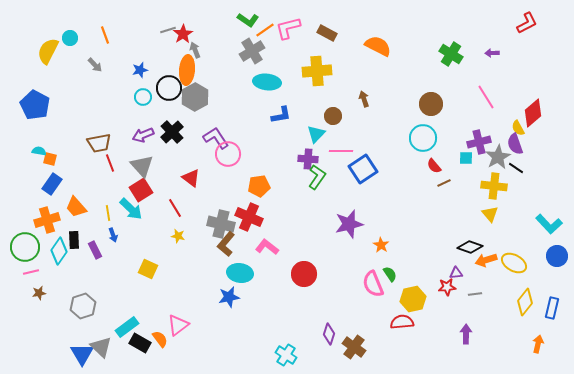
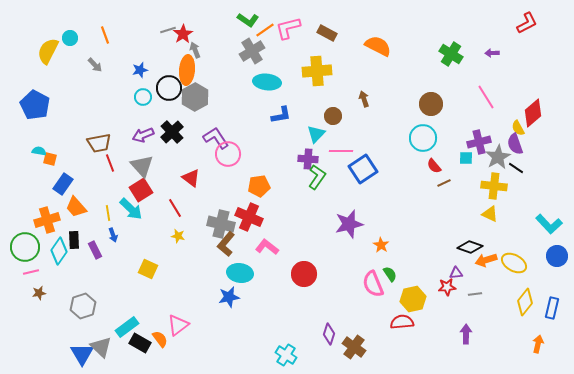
blue rectangle at (52, 184): moved 11 px right
yellow triangle at (490, 214): rotated 24 degrees counterclockwise
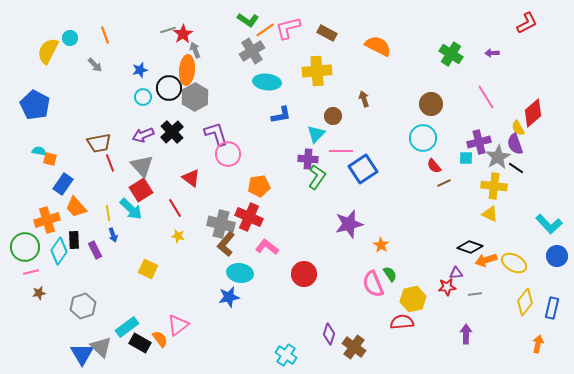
purple L-shape at (216, 138): moved 4 px up; rotated 16 degrees clockwise
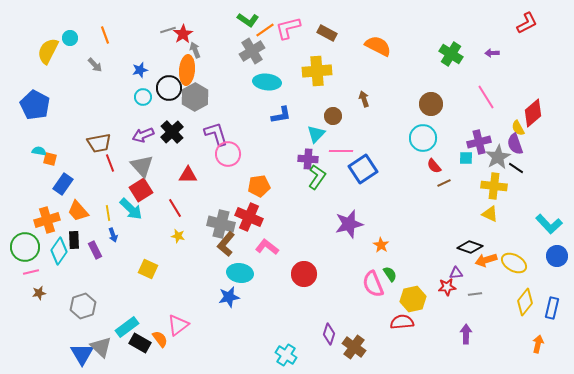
red triangle at (191, 178): moved 3 px left, 3 px up; rotated 36 degrees counterclockwise
orange trapezoid at (76, 207): moved 2 px right, 4 px down
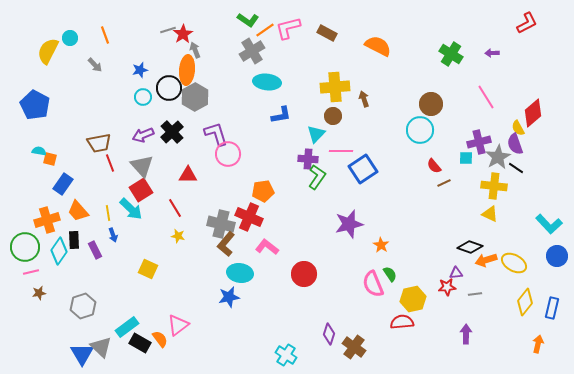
yellow cross at (317, 71): moved 18 px right, 16 px down
cyan circle at (423, 138): moved 3 px left, 8 px up
orange pentagon at (259, 186): moved 4 px right, 5 px down
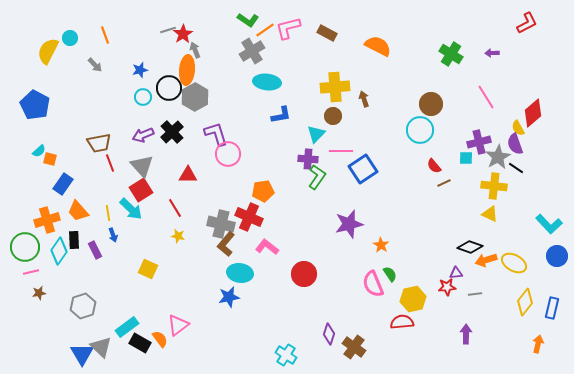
cyan semicircle at (39, 151): rotated 128 degrees clockwise
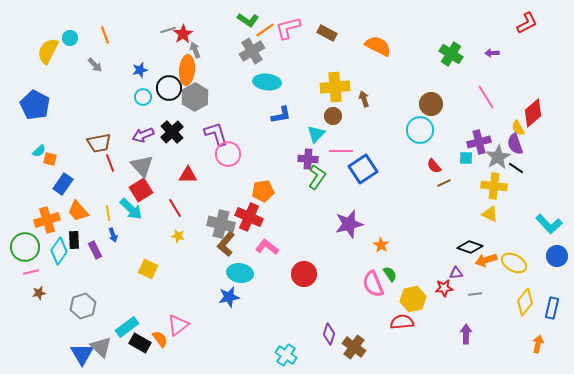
red star at (447, 287): moved 3 px left, 1 px down
